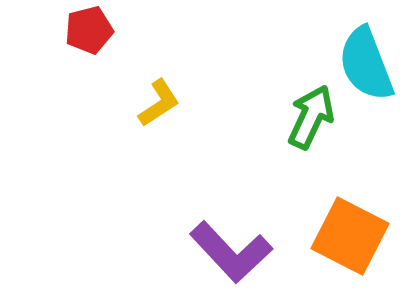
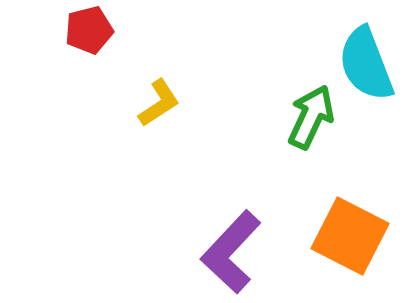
purple L-shape: rotated 86 degrees clockwise
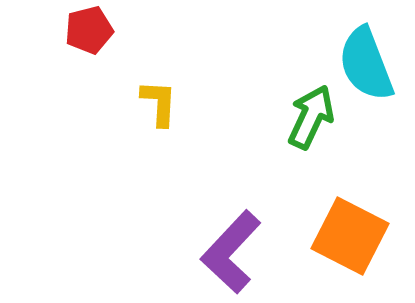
yellow L-shape: rotated 54 degrees counterclockwise
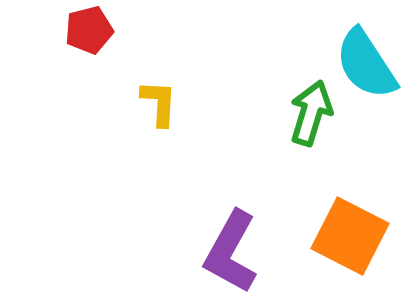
cyan semicircle: rotated 12 degrees counterclockwise
green arrow: moved 4 px up; rotated 8 degrees counterclockwise
purple L-shape: rotated 14 degrees counterclockwise
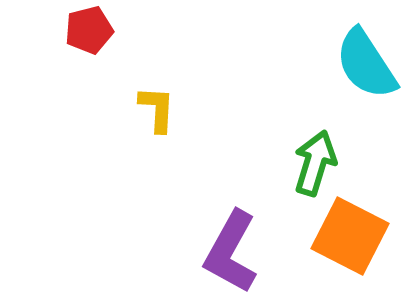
yellow L-shape: moved 2 px left, 6 px down
green arrow: moved 4 px right, 50 px down
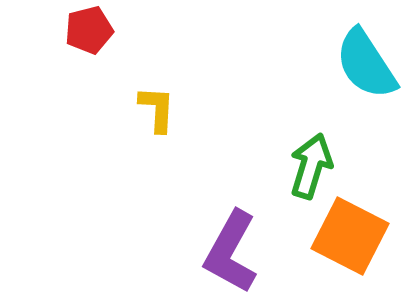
green arrow: moved 4 px left, 3 px down
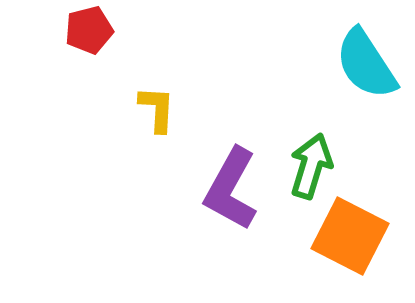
purple L-shape: moved 63 px up
